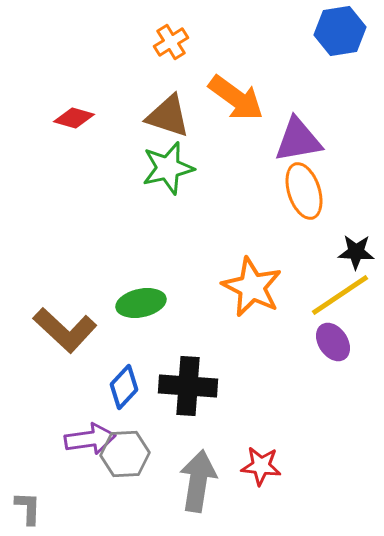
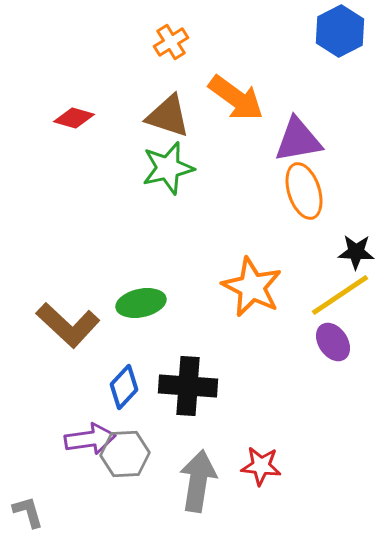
blue hexagon: rotated 18 degrees counterclockwise
brown L-shape: moved 3 px right, 5 px up
gray L-shape: moved 4 px down; rotated 18 degrees counterclockwise
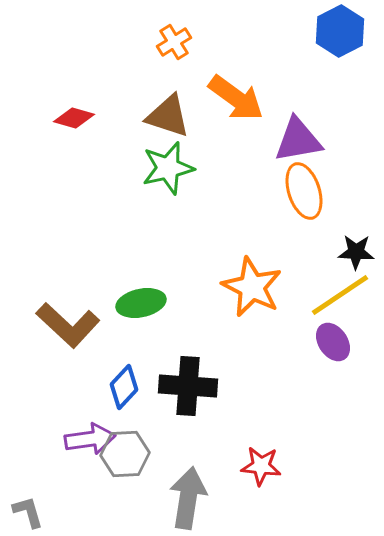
orange cross: moved 3 px right
gray arrow: moved 10 px left, 17 px down
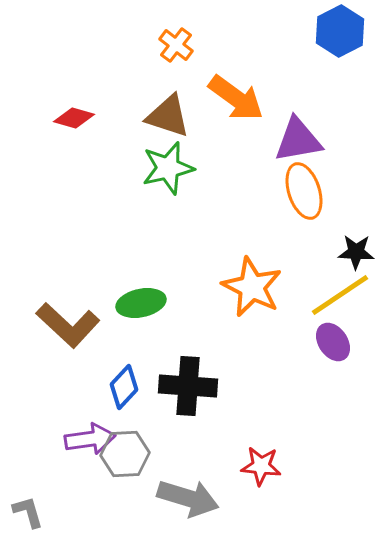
orange cross: moved 2 px right, 3 px down; rotated 20 degrees counterclockwise
gray arrow: rotated 98 degrees clockwise
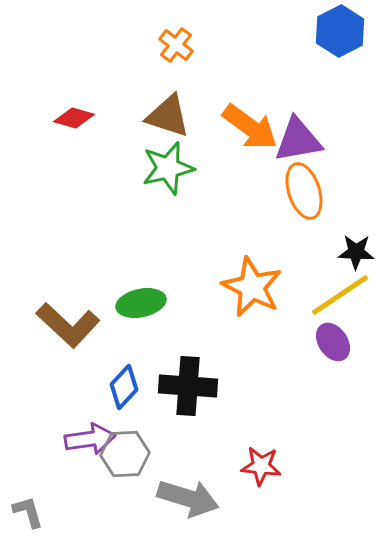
orange arrow: moved 14 px right, 29 px down
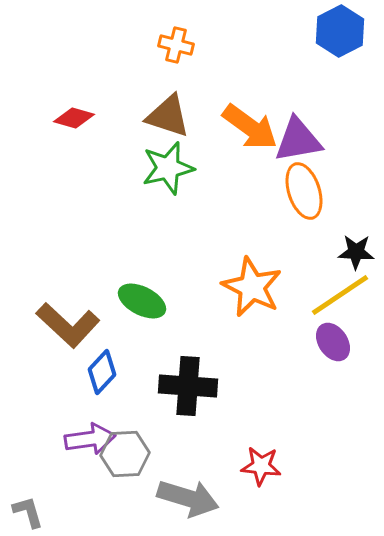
orange cross: rotated 24 degrees counterclockwise
green ellipse: moved 1 px right, 2 px up; rotated 39 degrees clockwise
blue diamond: moved 22 px left, 15 px up
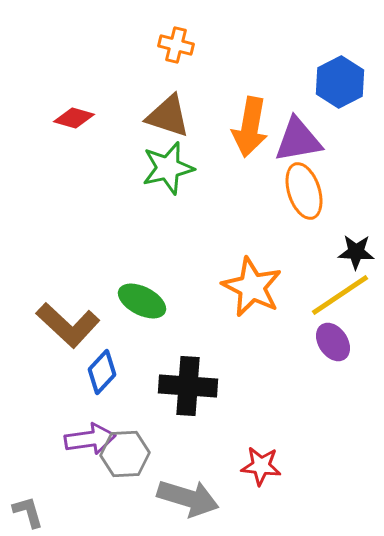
blue hexagon: moved 51 px down
orange arrow: rotated 64 degrees clockwise
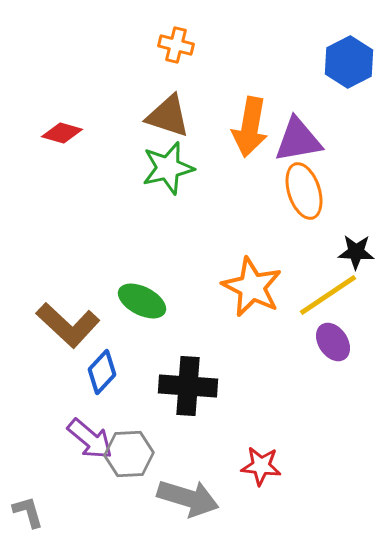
blue hexagon: moved 9 px right, 20 px up
red diamond: moved 12 px left, 15 px down
yellow line: moved 12 px left
purple arrow: rotated 48 degrees clockwise
gray hexagon: moved 4 px right
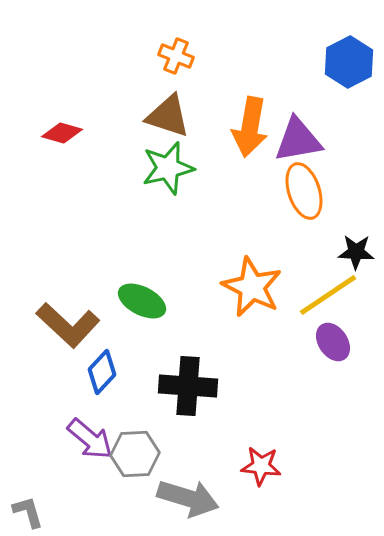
orange cross: moved 11 px down; rotated 8 degrees clockwise
gray hexagon: moved 6 px right
